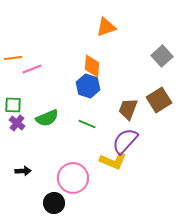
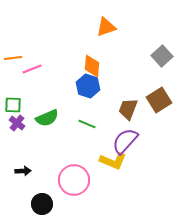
pink circle: moved 1 px right, 2 px down
black circle: moved 12 px left, 1 px down
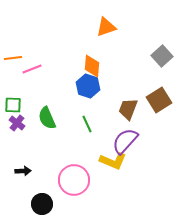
green semicircle: rotated 90 degrees clockwise
green line: rotated 42 degrees clockwise
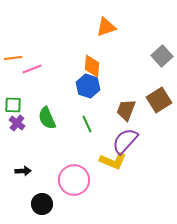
brown trapezoid: moved 2 px left, 1 px down
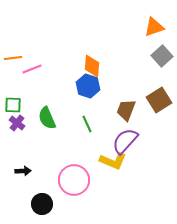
orange triangle: moved 48 px right
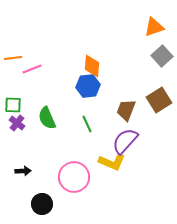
blue hexagon: rotated 25 degrees counterclockwise
yellow L-shape: moved 1 px left, 1 px down
pink circle: moved 3 px up
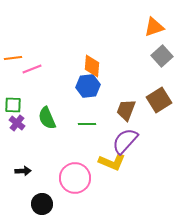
green line: rotated 66 degrees counterclockwise
pink circle: moved 1 px right, 1 px down
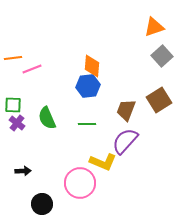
yellow L-shape: moved 9 px left
pink circle: moved 5 px right, 5 px down
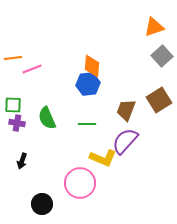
blue hexagon: moved 2 px up
purple cross: rotated 28 degrees counterclockwise
yellow L-shape: moved 4 px up
black arrow: moved 1 px left, 10 px up; rotated 112 degrees clockwise
